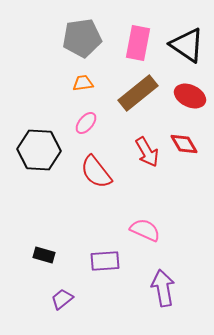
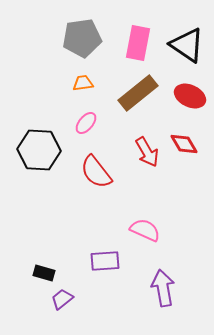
black rectangle: moved 18 px down
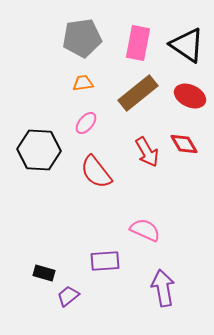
purple trapezoid: moved 6 px right, 3 px up
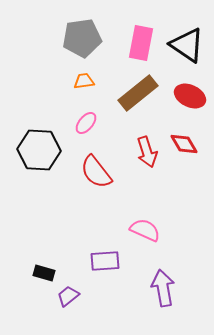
pink rectangle: moved 3 px right
orange trapezoid: moved 1 px right, 2 px up
red arrow: rotated 12 degrees clockwise
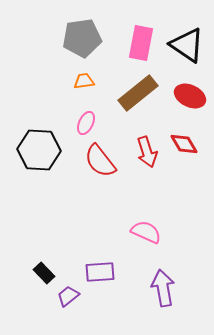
pink ellipse: rotated 15 degrees counterclockwise
red semicircle: moved 4 px right, 11 px up
pink semicircle: moved 1 px right, 2 px down
purple rectangle: moved 5 px left, 11 px down
black rectangle: rotated 30 degrees clockwise
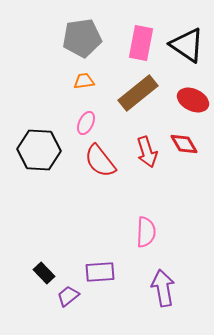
red ellipse: moved 3 px right, 4 px down
pink semicircle: rotated 68 degrees clockwise
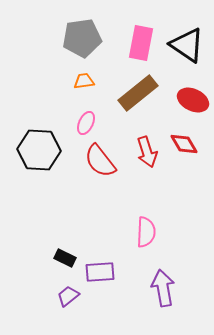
black rectangle: moved 21 px right, 15 px up; rotated 20 degrees counterclockwise
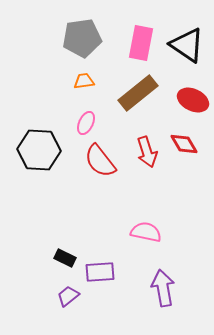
pink semicircle: rotated 80 degrees counterclockwise
